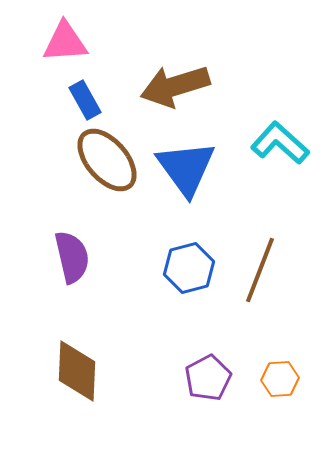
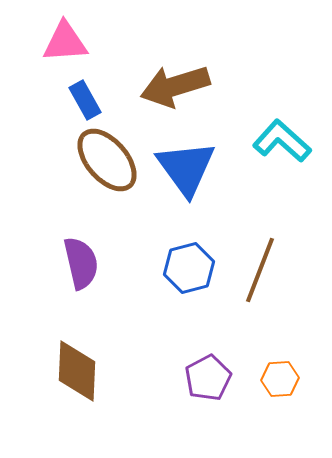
cyan L-shape: moved 2 px right, 2 px up
purple semicircle: moved 9 px right, 6 px down
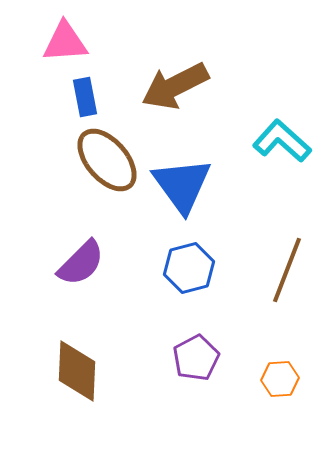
brown arrow: rotated 10 degrees counterclockwise
blue rectangle: moved 3 px up; rotated 18 degrees clockwise
blue triangle: moved 4 px left, 17 px down
purple semicircle: rotated 58 degrees clockwise
brown line: moved 27 px right
purple pentagon: moved 12 px left, 20 px up
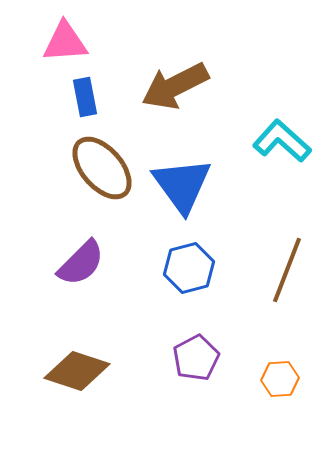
brown ellipse: moved 5 px left, 8 px down
brown diamond: rotated 74 degrees counterclockwise
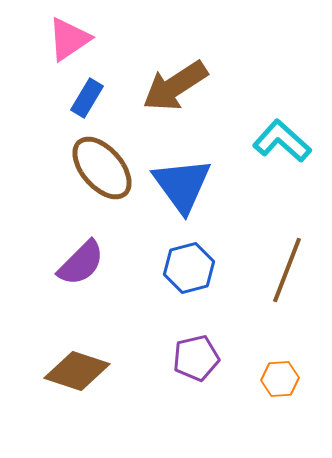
pink triangle: moved 4 px right, 3 px up; rotated 30 degrees counterclockwise
brown arrow: rotated 6 degrees counterclockwise
blue rectangle: moved 2 px right, 1 px down; rotated 42 degrees clockwise
purple pentagon: rotated 15 degrees clockwise
